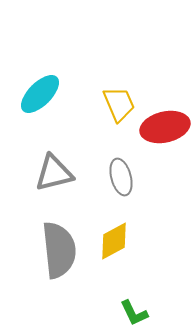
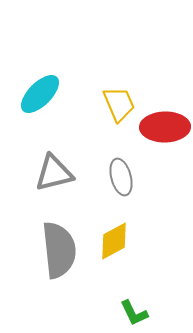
red ellipse: rotated 12 degrees clockwise
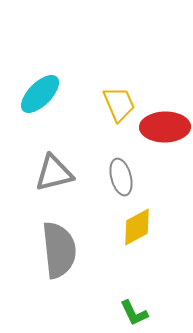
yellow diamond: moved 23 px right, 14 px up
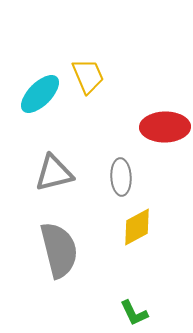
yellow trapezoid: moved 31 px left, 28 px up
gray ellipse: rotated 12 degrees clockwise
gray semicircle: rotated 8 degrees counterclockwise
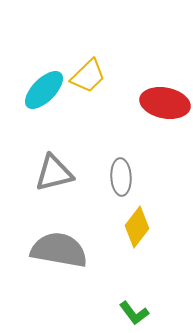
yellow trapezoid: rotated 69 degrees clockwise
cyan ellipse: moved 4 px right, 4 px up
red ellipse: moved 24 px up; rotated 12 degrees clockwise
yellow diamond: rotated 24 degrees counterclockwise
gray semicircle: rotated 66 degrees counterclockwise
green L-shape: rotated 12 degrees counterclockwise
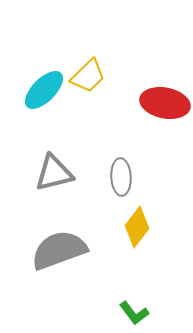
gray semicircle: rotated 30 degrees counterclockwise
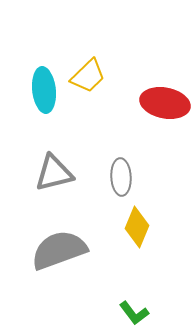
cyan ellipse: rotated 51 degrees counterclockwise
yellow diamond: rotated 15 degrees counterclockwise
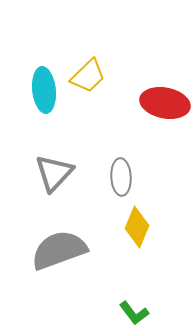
gray triangle: rotated 33 degrees counterclockwise
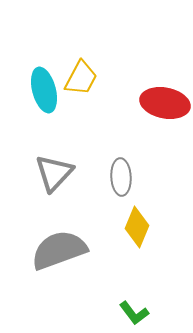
yellow trapezoid: moved 7 px left, 2 px down; rotated 18 degrees counterclockwise
cyan ellipse: rotated 9 degrees counterclockwise
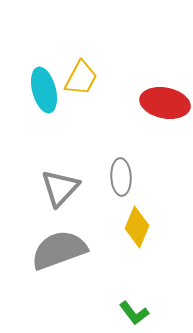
gray triangle: moved 6 px right, 15 px down
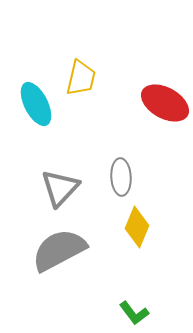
yellow trapezoid: rotated 15 degrees counterclockwise
cyan ellipse: moved 8 px left, 14 px down; rotated 12 degrees counterclockwise
red ellipse: rotated 18 degrees clockwise
gray semicircle: rotated 8 degrees counterclockwise
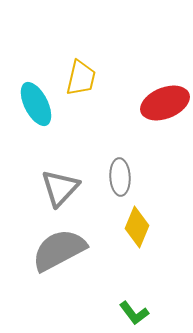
red ellipse: rotated 51 degrees counterclockwise
gray ellipse: moved 1 px left
